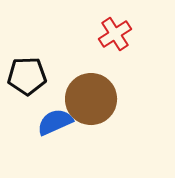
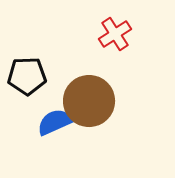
brown circle: moved 2 px left, 2 px down
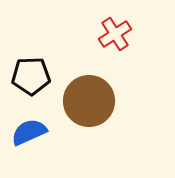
black pentagon: moved 4 px right
blue semicircle: moved 26 px left, 10 px down
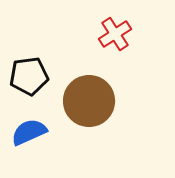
black pentagon: moved 2 px left; rotated 6 degrees counterclockwise
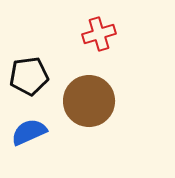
red cross: moved 16 px left; rotated 16 degrees clockwise
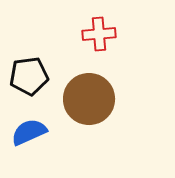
red cross: rotated 12 degrees clockwise
brown circle: moved 2 px up
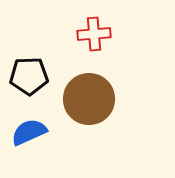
red cross: moved 5 px left
black pentagon: rotated 6 degrees clockwise
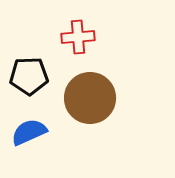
red cross: moved 16 px left, 3 px down
brown circle: moved 1 px right, 1 px up
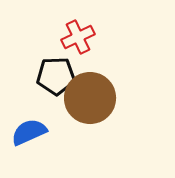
red cross: rotated 20 degrees counterclockwise
black pentagon: moved 27 px right
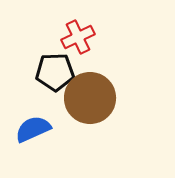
black pentagon: moved 1 px left, 4 px up
blue semicircle: moved 4 px right, 3 px up
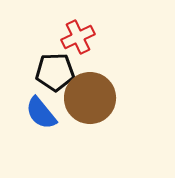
blue semicircle: moved 8 px right, 16 px up; rotated 105 degrees counterclockwise
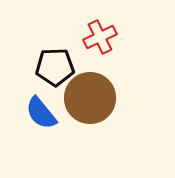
red cross: moved 22 px right
black pentagon: moved 5 px up
